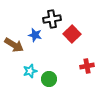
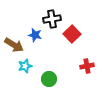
cyan star: moved 5 px left, 5 px up
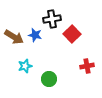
brown arrow: moved 8 px up
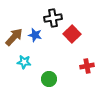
black cross: moved 1 px right, 1 px up
brown arrow: rotated 78 degrees counterclockwise
cyan star: moved 1 px left, 4 px up; rotated 24 degrees clockwise
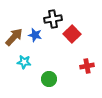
black cross: moved 1 px down
